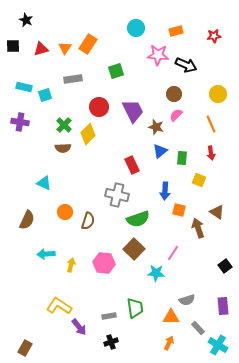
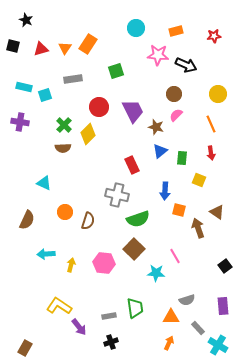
black square at (13, 46): rotated 16 degrees clockwise
pink line at (173, 253): moved 2 px right, 3 px down; rotated 63 degrees counterclockwise
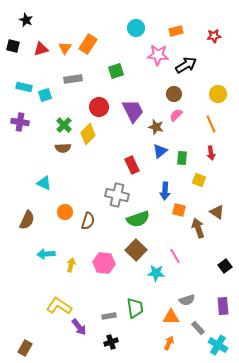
black arrow at (186, 65): rotated 55 degrees counterclockwise
brown square at (134, 249): moved 2 px right, 1 px down
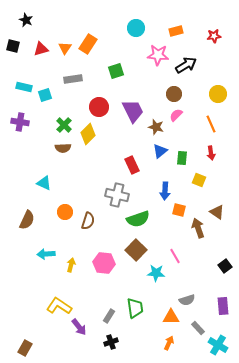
gray rectangle at (109, 316): rotated 48 degrees counterclockwise
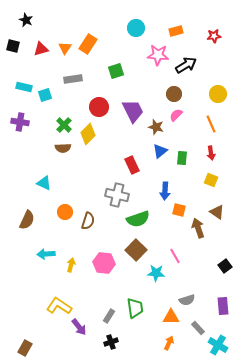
yellow square at (199, 180): moved 12 px right
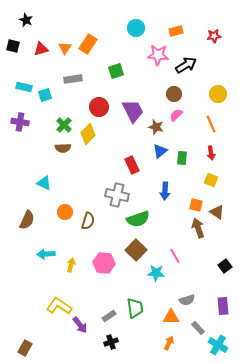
orange square at (179, 210): moved 17 px right, 5 px up
gray rectangle at (109, 316): rotated 24 degrees clockwise
purple arrow at (79, 327): moved 1 px right, 2 px up
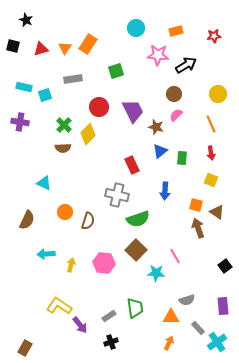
cyan cross at (218, 345): moved 1 px left, 3 px up; rotated 24 degrees clockwise
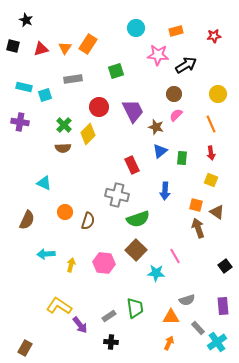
black cross at (111, 342): rotated 24 degrees clockwise
